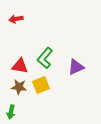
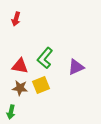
red arrow: rotated 64 degrees counterclockwise
brown star: moved 1 px right, 1 px down
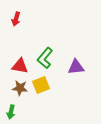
purple triangle: rotated 18 degrees clockwise
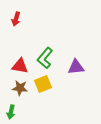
yellow square: moved 2 px right, 1 px up
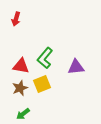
red triangle: moved 1 px right
yellow square: moved 1 px left
brown star: rotated 28 degrees counterclockwise
green arrow: moved 12 px right, 2 px down; rotated 40 degrees clockwise
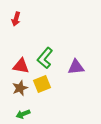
green arrow: rotated 16 degrees clockwise
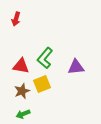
brown star: moved 2 px right, 3 px down
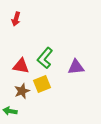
green arrow: moved 13 px left, 3 px up; rotated 32 degrees clockwise
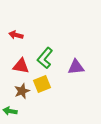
red arrow: moved 16 px down; rotated 88 degrees clockwise
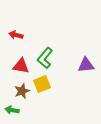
purple triangle: moved 10 px right, 2 px up
green arrow: moved 2 px right, 1 px up
